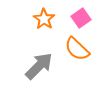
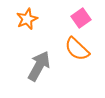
orange star: moved 17 px left; rotated 15 degrees clockwise
gray arrow: rotated 16 degrees counterclockwise
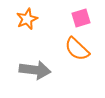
pink square: rotated 18 degrees clockwise
gray arrow: moved 4 px left, 4 px down; rotated 68 degrees clockwise
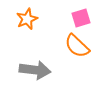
orange semicircle: moved 3 px up
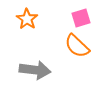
orange star: rotated 15 degrees counterclockwise
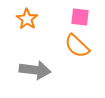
pink square: moved 1 px left, 1 px up; rotated 24 degrees clockwise
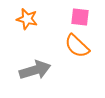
orange star: rotated 20 degrees counterclockwise
gray arrow: rotated 24 degrees counterclockwise
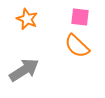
orange star: rotated 10 degrees clockwise
gray arrow: moved 11 px left; rotated 16 degrees counterclockwise
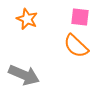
orange semicircle: moved 1 px left
gray arrow: moved 5 px down; rotated 56 degrees clockwise
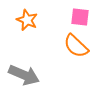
orange star: moved 1 px down
